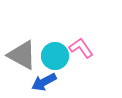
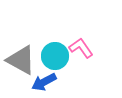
gray triangle: moved 1 px left, 5 px down
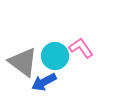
gray triangle: moved 2 px right, 2 px down; rotated 8 degrees clockwise
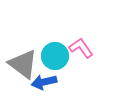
gray triangle: moved 2 px down
blue arrow: rotated 15 degrees clockwise
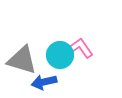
cyan circle: moved 5 px right, 1 px up
gray triangle: moved 1 px left, 4 px up; rotated 20 degrees counterclockwise
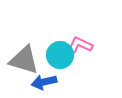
pink L-shape: moved 1 px left, 3 px up; rotated 30 degrees counterclockwise
gray triangle: moved 2 px right
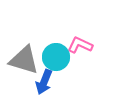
cyan circle: moved 4 px left, 2 px down
blue arrow: rotated 55 degrees counterclockwise
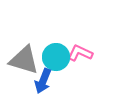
pink L-shape: moved 8 px down
blue arrow: moved 1 px left, 1 px up
